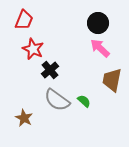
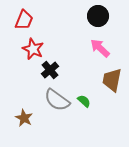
black circle: moved 7 px up
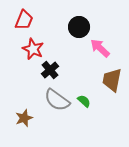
black circle: moved 19 px left, 11 px down
brown star: rotated 24 degrees clockwise
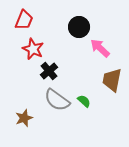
black cross: moved 1 px left, 1 px down
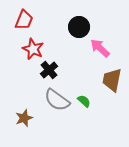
black cross: moved 1 px up
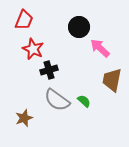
black cross: rotated 24 degrees clockwise
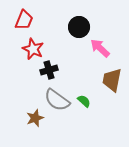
brown star: moved 11 px right
